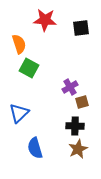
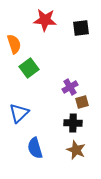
orange semicircle: moved 5 px left
green square: rotated 24 degrees clockwise
black cross: moved 2 px left, 3 px up
brown star: moved 2 px left, 1 px down; rotated 24 degrees counterclockwise
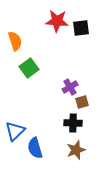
red star: moved 12 px right, 1 px down
orange semicircle: moved 1 px right, 3 px up
blue triangle: moved 4 px left, 18 px down
brown star: rotated 30 degrees clockwise
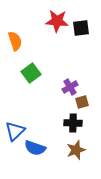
green square: moved 2 px right, 5 px down
blue semicircle: rotated 55 degrees counterclockwise
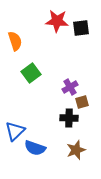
black cross: moved 4 px left, 5 px up
